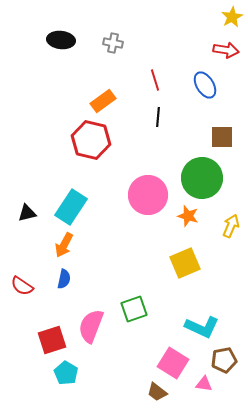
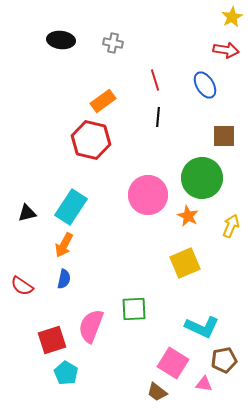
brown square: moved 2 px right, 1 px up
orange star: rotated 10 degrees clockwise
green square: rotated 16 degrees clockwise
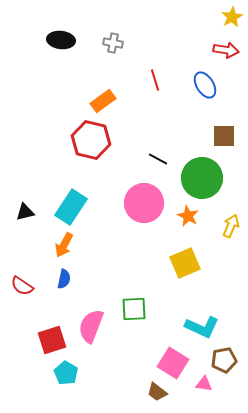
black line: moved 42 px down; rotated 66 degrees counterclockwise
pink circle: moved 4 px left, 8 px down
black triangle: moved 2 px left, 1 px up
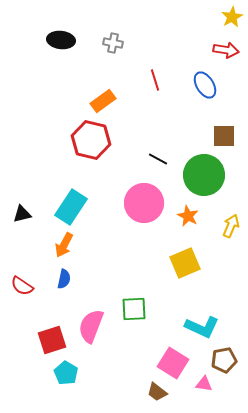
green circle: moved 2 px right, 3 px up
black triangle: moved 3 px left, 2 px down
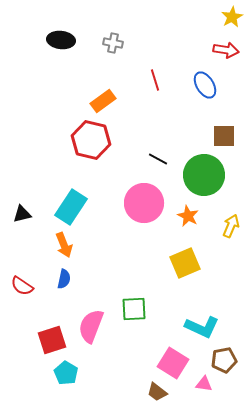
orange arrow: rotated 50 degrees counterclockwise
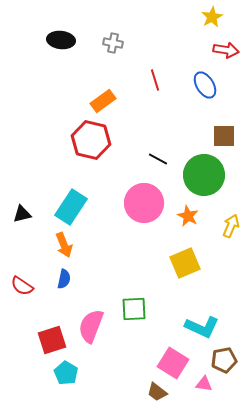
yellow star: moved 20 px left
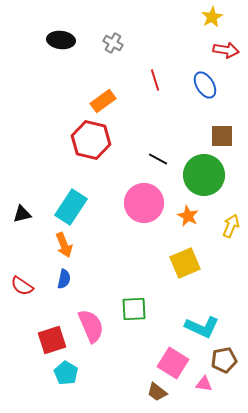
gray cross: rotated 18 degrees clockwise
brown square: moved 2 px left
pink semicircle: rotated 136 degrees clockwise
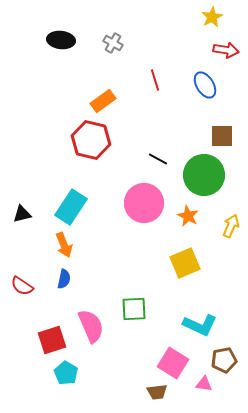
cyan L-shape: moved 2 px left, 2 px up
brown trapezoid: rotated 45 degrees counterclockwise
